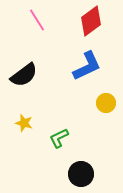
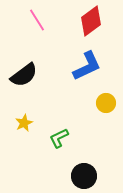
yellow star: rotated 30 degrees clockwise
black circle: moved 3 px right, 2 px down
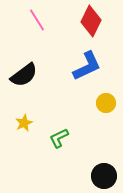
red diamond: rotated 28 degrees counterclockwise
black circle: moved 20 px right
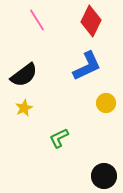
yellow star: moved 15 px up
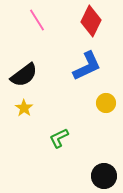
yellow star: rotated 12 degrees counterclockwise
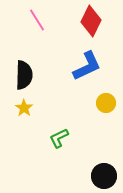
black semicircle: rotated 52 degrees counterclockwise
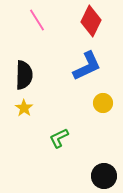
yellow circle: moved 3 px left
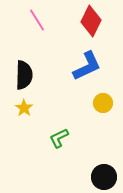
black circle: moved 1 px down
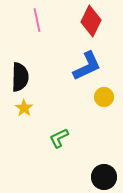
pink line: rotated 20 degrees clockwise
black semicircle: moved 4 px left, 2 px down
yellow circle: moved 1 px right, 6 px up
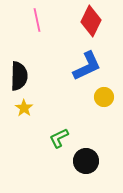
black semicircle: moved 1 px left, 1 px up
black circle: moved 18 px left, 16 px up
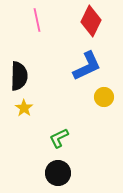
black circle: moved 28 px left, 12 px down
